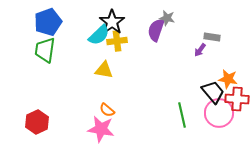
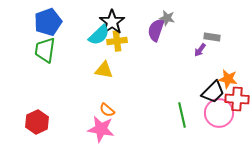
black trapezoid: rotated 85 degrees clockwise
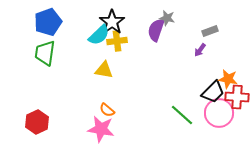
gray rectangle: moved 2 px left, 6 px up; rotated 28 degrees counterclockwise
green trapezoid: moved 3 px down
red cross: moved 2 px up
green line: rotated 35 degrees counterclockwise
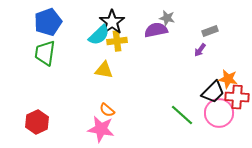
purple semicircle: rotated 60 degrees clockwise
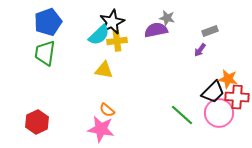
black star: rotated 10 degrees clockwise
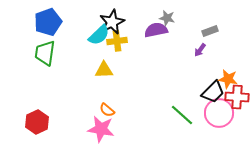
yellow triangle: rotated 12 degrees counterclockwise
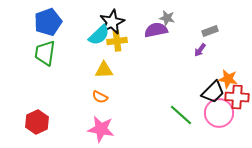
orange semicircle: moved 7 px left, 13 px up; rotated 14 degrees counterclockwise
green line: moved 1 px left
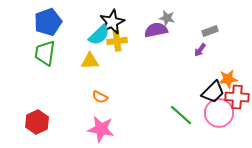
yellow triangle: moved 14 px left, 9 px up
orange star: rotated 18 degrees counterclockwise
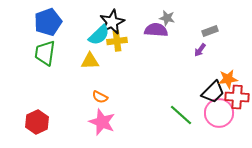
purple semicircle: rotated 15 degrees clockwise
pink star: moved 1 px right, 7 px up; rotated 12 degrees clockwise
